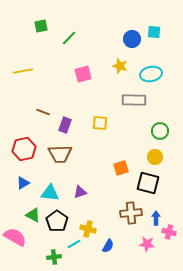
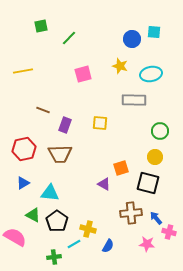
brown line: moved 2 px up
purple triangle: moved 24 px right, 8 px up; rotated 48 degrees clockwise
blue arrow: rotated 40 degrees counterclockwise
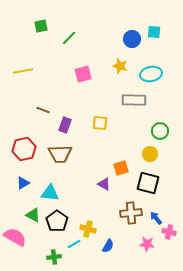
yellow circle: moved 5 px left, 3 px up
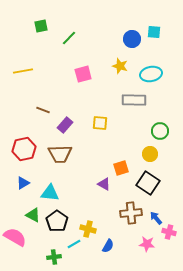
purple rectangle: rotated 21 degrees clockwise
black square: rotated 20 degrees clockwise
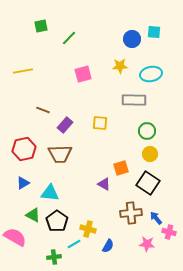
yellow star: rotated 21 degrees counterclockwise
green circle: moved 13 px left
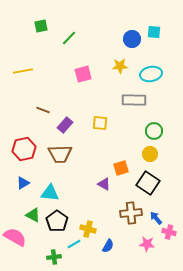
green circle: moved 7 px right
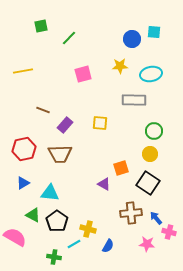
green cross: rotated 16 degrees clockwise
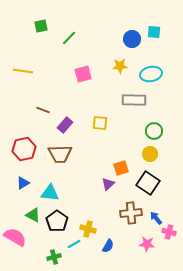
yellow line: rotated 18 degrees clockwise
purple triangle: moved 4 px right; rotated 48 degrees clockwise
green cross: rotated 24 degrees counterclockwise
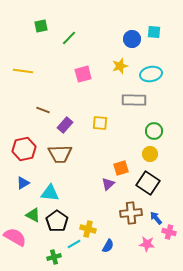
yellow star: rotated 14 degrees counterclockwise
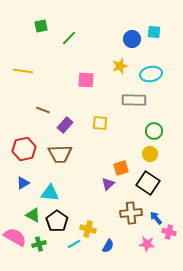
pink square: moved 3 px right, 6 px down; rotated 18 degrees clockwise
green cross: moved 15 px left, 13 px up
